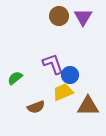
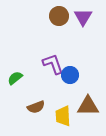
yellow trapezoid: moved 24 px down; rotated 70 degrees counterclockwise
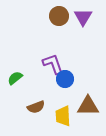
blue circle: moved 5 px left, 4 px down
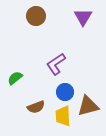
brown circle: moved 23 px left
purple L-shape: moved 3 px right; rotated 105 degrees counterclockwise
blue circle: moved 13 px down
brown triangle: rotated 15 degrees counterclockwise
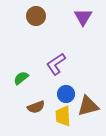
green semicircle: moved 6 px right
blue circle: moved 1 px right, 2 px down
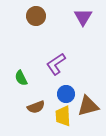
green semicircle: rotated 77 degrees counterclockwise
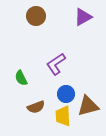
purple triangle: rotated 30 degrees clockwise
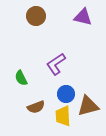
purple triangle: rotated 42 degrees clockwise
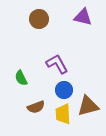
brown circle: moved 3 px right, 3 px down
purple L-shape: moved 1 px right; rotated 95 degrees clockwise
blue circle: moved 2 px left, 4 px up
yellow trapezoid: moved 2 px up
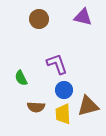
purple L-shape: rotated 10 degrees clockwise
brown semicircle: rotated 24 degrees clockwise
